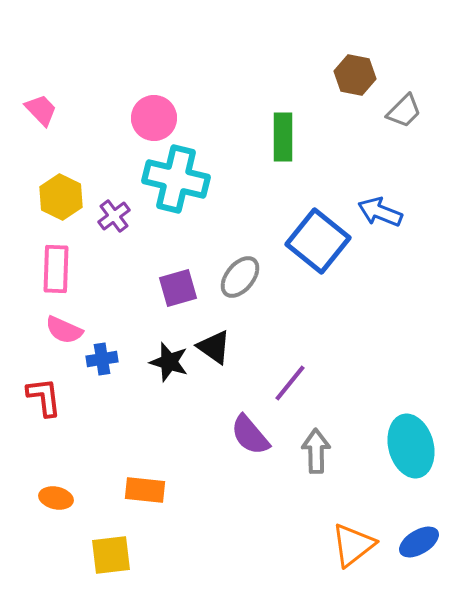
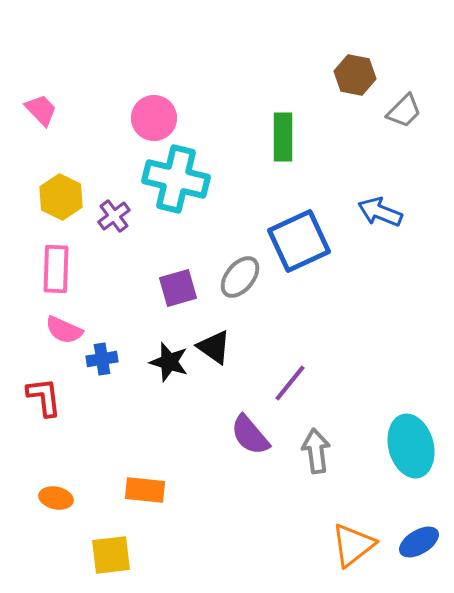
blue square: moved 19 px left; rotated 26 degrees clockwise
gray arrow: rotated 6 degrees counterclockwise
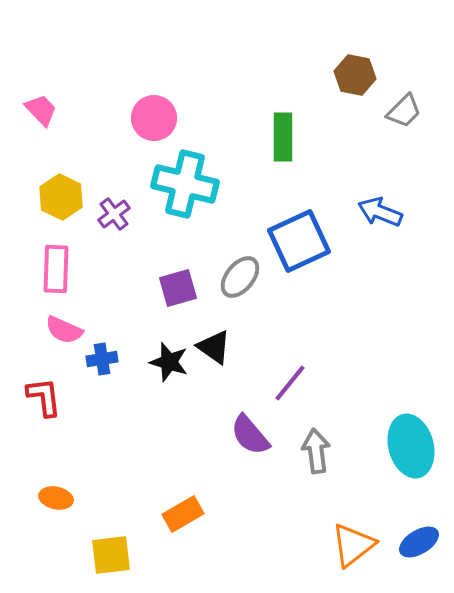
cyan cross: moved 9 px right, 5 px down
purple cross: moved 2 px up
orange rectangle: moved 38 px right, 24 px down; rotated 36 degrees counterclockwise
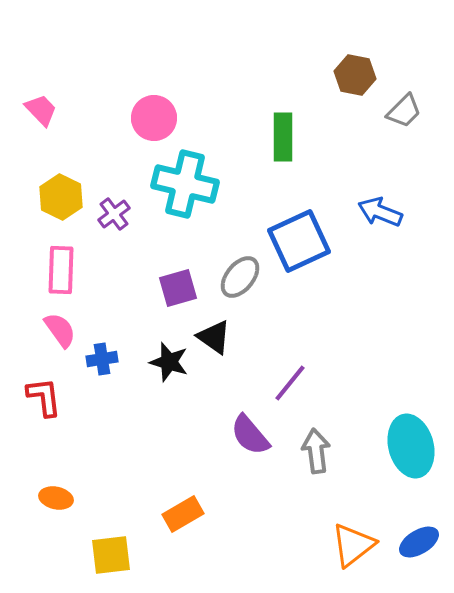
pink rectangle: moved 5 px right, 1 px down
pink semicircle: moved 4 px left; rotated 150 degrees counterclockwise
black triangle: moved 10 px up
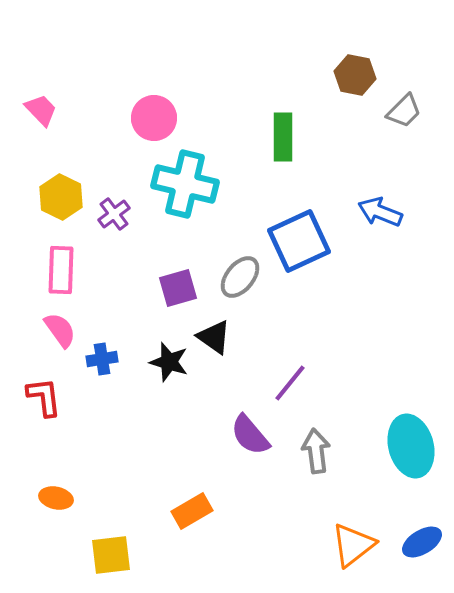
orange rectangle: moved 9 px right, 3 px up
blue ellipse: moved 3 px right
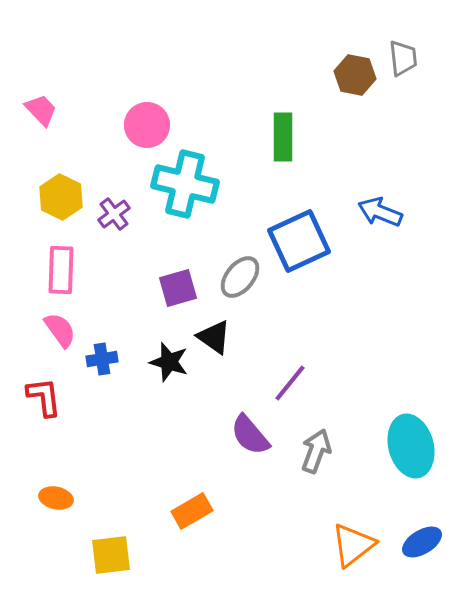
gray trapezoid: moved 1 px left, 53 px up; rotated 51 degrees counterclockwise
pink circle: moved 7 px left, 7 px down
gray arrow: rotated 27 degrees clockwise
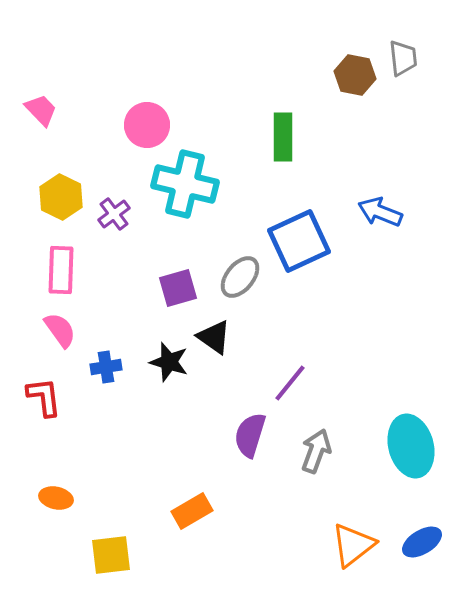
blue cross: moved 4 px right, 8 px down
purple semicircle: rotated 57 degrees clockwise
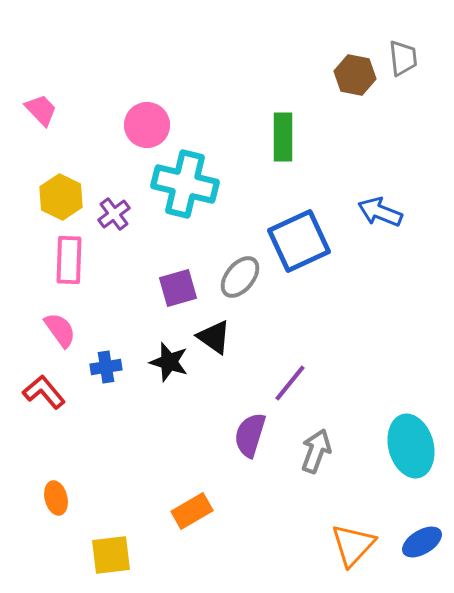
pink rectangle: moved 8 px right, 10 px up
red L-shape: moved 5 px up; rotated 33 degrees counterclockwise
orange ellipse: rotated 64 degrees clockwise
orange triangle: rotated 9 degrees counterclockwise
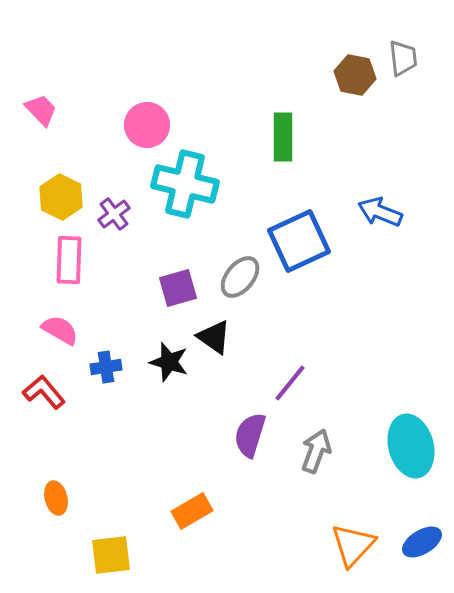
pink semicircle: rotated 24 degrees counterclockwise
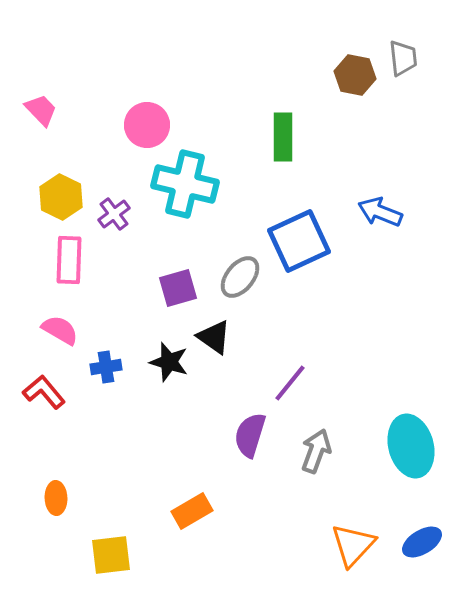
orange ellipse: rotated 12 degrees clockwise
